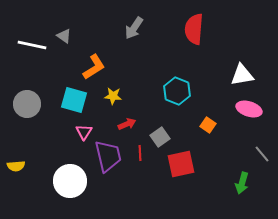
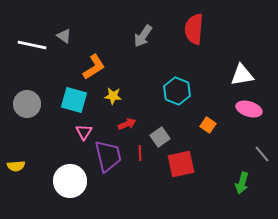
gray arrow: moved 9 px right, 8 px down
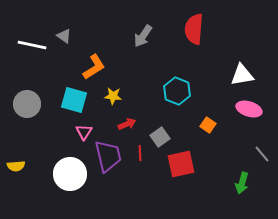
white circle: moved 7 px up
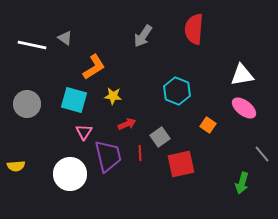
gray triangle: moved 1 px right, 2 px down
pink ellipse: moved 5 px left, 1 px up; rotated 20 degrees clockwise
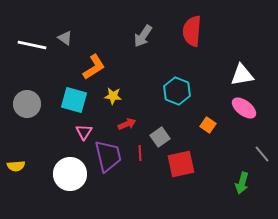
red semicircle: moved 2 px left, 2 px down
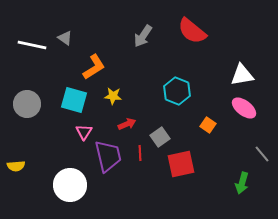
red semicircle: rotated 56 degrees counterclockwise
white circle: moved 11 px down
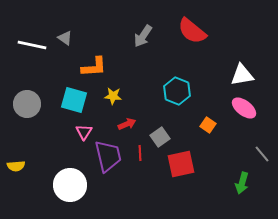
orange L-shape: rotated 28 degrees clockwise
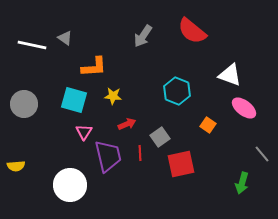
white triangle: moved 12 px left; rotated 30 degrees clockwise
gray circle: moved 3 px left
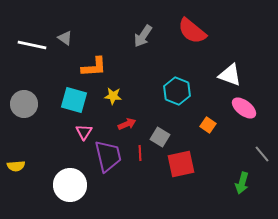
gray square: rotated 24 degrees counterclockwise
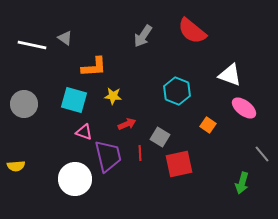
pink triangle: rotated 42 degrees counterclockwise
red square: moved 2 px left
white circle: moved 5 px right, 6 px up
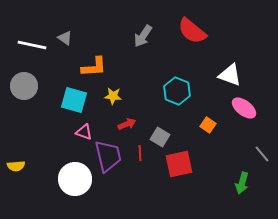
gray circle: moved 18 px up
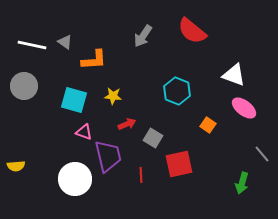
gray triangle: moved 4 px down
orange L-shape: moved 7 px up
white triangle: moved 4 px right
gray square: moved 7 px left, 1 px down
red line: moved 1 px right, 22 px down
